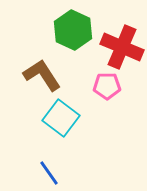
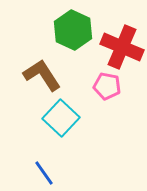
pink pentagon: rotated 12 degrees clockwise
cyan square: rotated 6 degrees clockwise
blue line: moved 5 px left
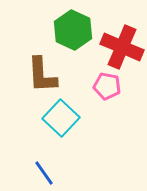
brown L-shape: rotated 150 degrees counterclockwise
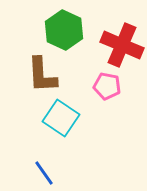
green hexagon: moved 9 px left
red cross: moved 2 px up
cyan square: rotated 9 degrees counterclockwise
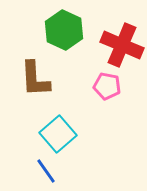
brown L-shape: moved 7 px left, 4 px down
cyan square: moved 3 px left, 16 px down; rotated 15 degrees clockwise
blue line: moved 2 px right, 2 px up
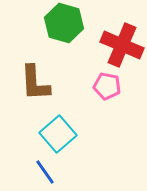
green hexagon: moved 7 px up; rotated 9 degrees counterclockwise
brown L-shape: moved 4 px down
blue line: moved 1 px left, 1 px down
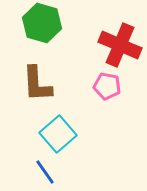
green hexagon: moved 22 px left
red cross: moved 2 px left
brown L-shape: moved 2 px right, 1 px down
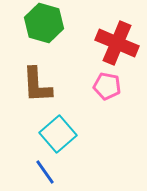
green hexagon: moved 2 px right
red cross: moved 3 px left, 2 px up
brown L-shape: moved 1 px down
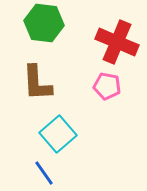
green hexagon: rotated 9 degrees counterclockwise
red cross: moved 1 px up
brown L-shape: moved 2 px up
blue line: moved 1 px left, 1 px down
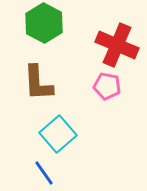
green hexagon: rotated 21 degrees clockwise
red cross: moved 3 px down
brown L-shape: moved 1 px right
